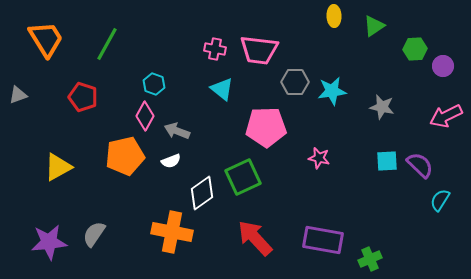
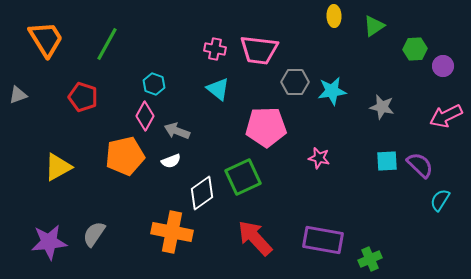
cyan triangle: moved 4 px left
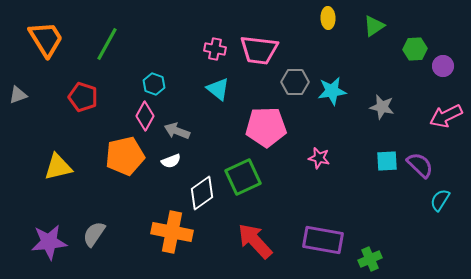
yellow ellipse: moved 6 px left, 2 px down
yellow triangle: rotated 16 degrees clockwise
red arrow: moved 3 px down
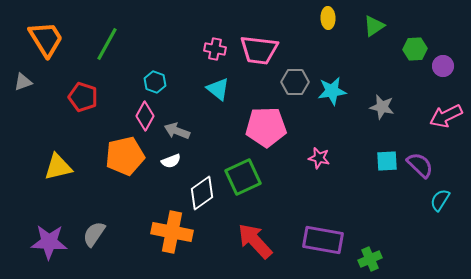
cyan hexagon: moved 1 px right, 2 px up
gray triangle: moved 5 px right, 13 px up
purple star: rotated 9 degrees clockwise
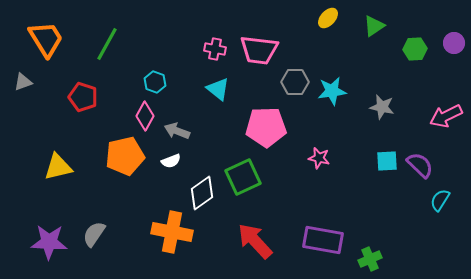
yellow ellipse: rotated 45 degrees clockwise
purple circle: moved 11 px right, 23 px up
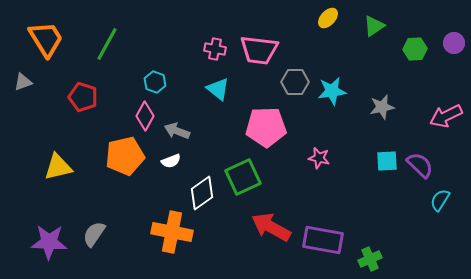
gray star: rotated 25 degrees counterclockwise
red arrow: moved 16 px right, 14 px up; rotated 18 degrees counterclockwise
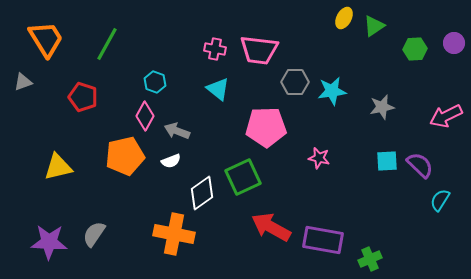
yellow ellipse: moved 16 px right; rotated 15 degrees counterclockwise
orange cross: moved 2 px right, 2 px down
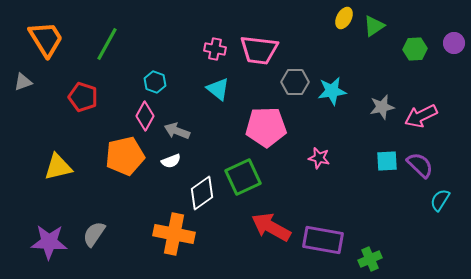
pink arrow: moved 25 px left
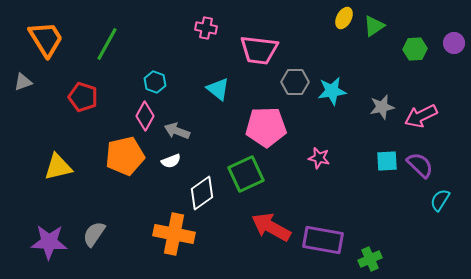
pink cross: moved 9 px left, 21 px up
green square: moved 3 px right, 3 px up
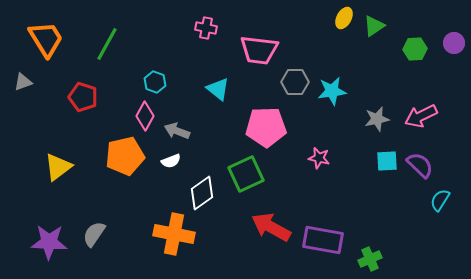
gray star: moved 5 px left, 12 px down
yellow triangle: rotated 24 degrees counterclockwise
